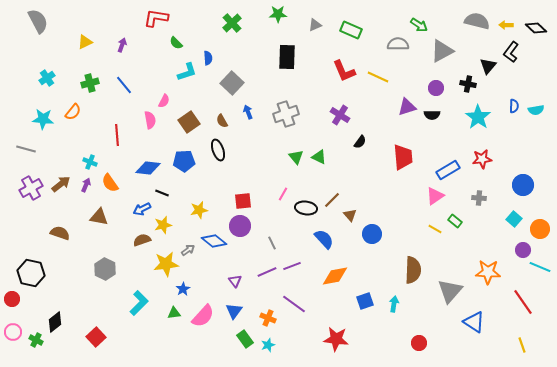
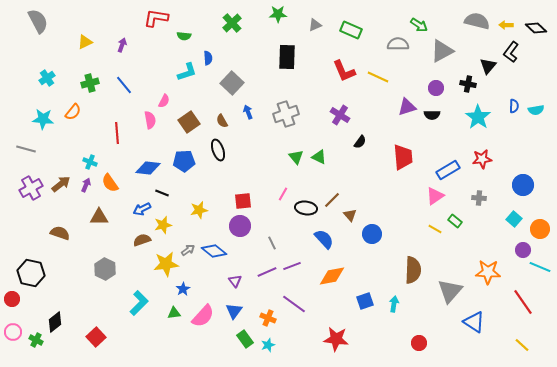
green semicircle at (176, 43): moved 8 px right, 7 px up; rotated 40 degrees counterclockwise
red line at (117, 135): moved 2 px up
brown triangle at (99, 217): rotated 12 degrees counterclockwise
blue diamond at (214, 241): moved 10 px down
orange diamond at (335, 276): moved 3 px left
yellow line at (522, 345): rotated 28 degrees counterclockwise
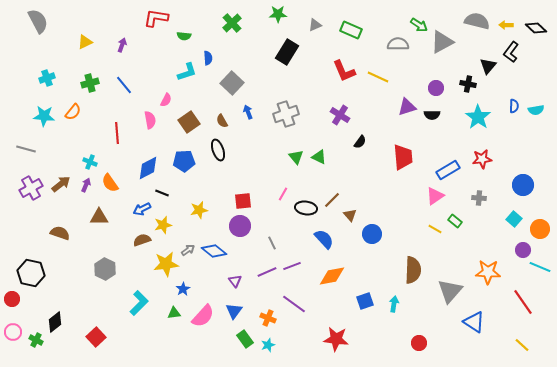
gray triangle at (442, 51): moved 9 px up
black rectangle at (287, 57): moved 5 px up; rotated 30 degrees clockwise
cyan cross at (47, 78): rotated 14 degrees clockwise
pink semicircle at (164, 101): moved 2 px right, 1 px up
cyan star at (43, 119): moved 1 px right, 3 px up
blue diamond at (148, 168): rotated 35 degrees counterclockwise
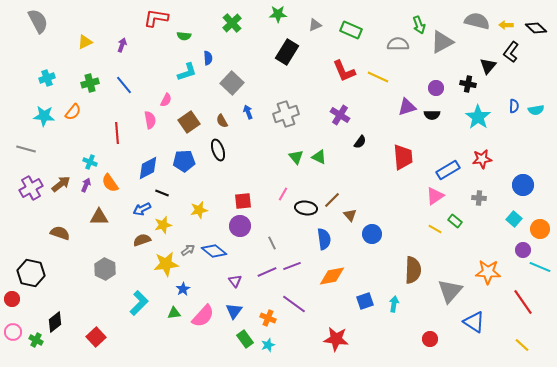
green arrow at (419, 25): rotated 36 degrees clockwise
blue semicircle at (324, 239): rotated 35 degrees clockwise
red circle at (419, 343): moved 11 px right, 4 px up
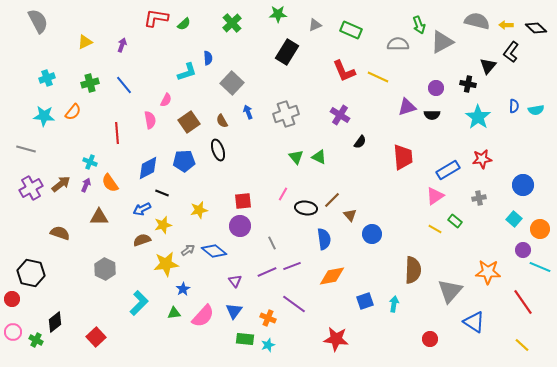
green semicircle at (184, 36): moved 12 px up; rotated 48 degrees counterclockwise
gray cross at (479, 198): rotated 16 degrees counterclockwise
green rectangle at (245, 339): rotated 48 degrees counterclockwise
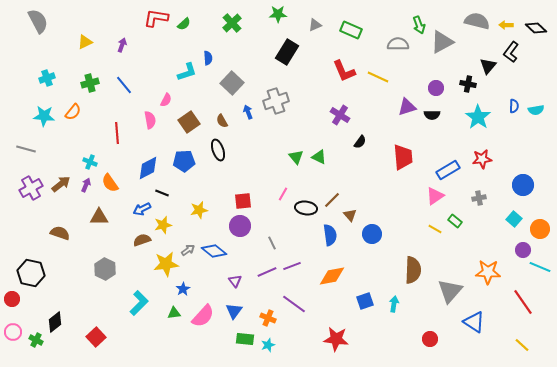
gray cross at (286, 114): moved 10 px left, 13 px up
blue semicircle at (324, 239): moved 6 px right, 4 px up
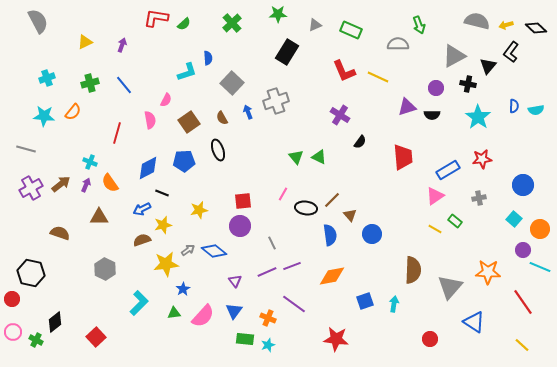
yellow arrow at (506, 25): rotated 16 degrees counterclockwise
gray triangle at (442, 42): moved 12 px right, 14 px down
brown semicircle at (222, 121): moved 3 px up
red line at (117, 133): rotated 20 degrees clockwise
gray triangle at (450, 291): moved 4 px up
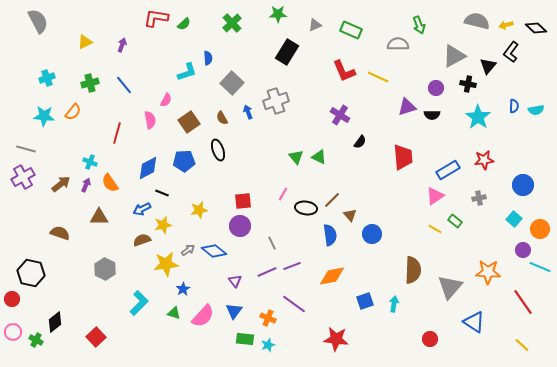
red star at (482, 159): moved 2 px right, 1 px down
purple cross at (31, 188): moved 8 px left, 11 px up
green triangle at (174, 313): rotated 24 degrees clockwise
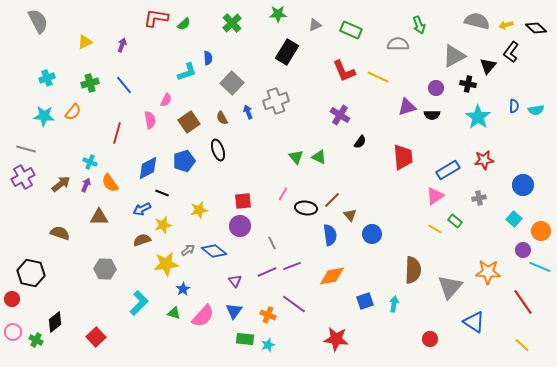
blue pentagon at (184, 161): rotated 15 degrees counterclockwise
orange circle at (540, 229): moved 1 px right, 2 px down
gray hexagon at (105, 269): rotated 25 degrees counterclockwise
orange cross at (268, 318): moved 3 px up
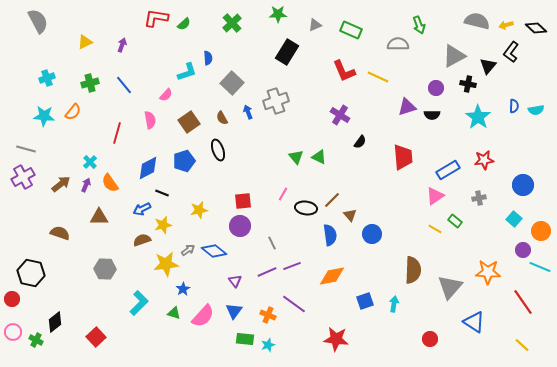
pink semicircle at (166, 100): moved 5 px up; rotated 16 degrees clockwise
cyan cross at (90, 162): rotated 24 degrees clockwise
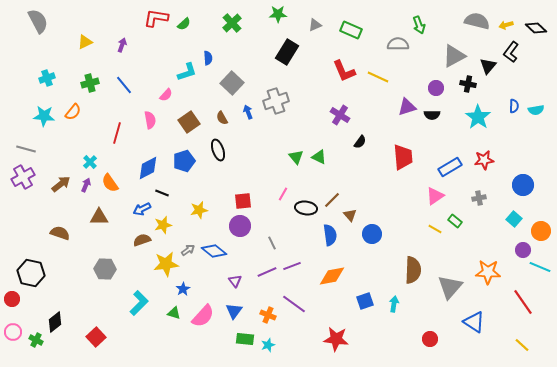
blue rectangle at (448, 170): moved 2 px right, 3 px up
